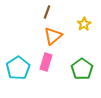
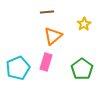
brown line: rotated 64 degrees clockwise
cyan pentagon: rotated 10 degrees clockwise
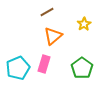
brown line: rotated 24 degrees counterclockwise
pink rectangle: moved 2 px left, 2 px down
green pentagon: moved 1 px up
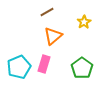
yellow star: moved 2 px up
cyan pentagon: moved 1 px right, 1 px up
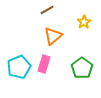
brown line: moved 2 px up
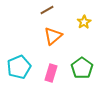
pink rectangle: moved 7 px right, 9 px down
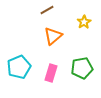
green pentagon: rotated 25 degrees clockwise
